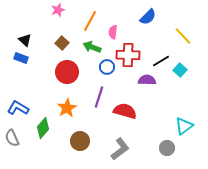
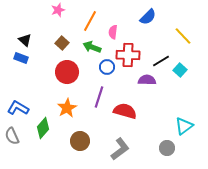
gray semicircle: moved 2 px up
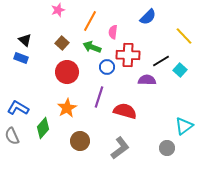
yellow line: moved 1 px right
gray L-shape: moved 1 px up
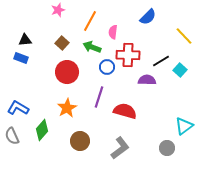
black triangle: rotated 48 degrees counterclockwise
green diamond: moved 1 px left, 2 px down
